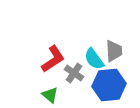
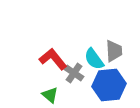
red L-shape: rotated 96 degrees counterclockwise
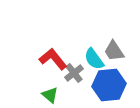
gray trapezoid: rotated 150 degrees clockwise
gray cross: rotated 18 degrees clockwise
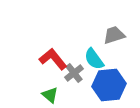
gray trapezoid: moved 16 px up; rotated 105 degrees clockwise
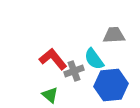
gray trapezoid: rotated 15 degrees clockwise
gray cross: moved 2 px up; rotated 18 degrees clockwise
blue hexagon: moved 2 px right
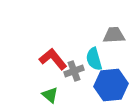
cyan semicircle: rotated 20 degrees clockwise
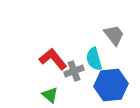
gray trapezoid: rotated 55 degrees clockwise
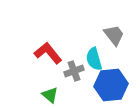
red L-shape: moved 5 px left, 6 px up
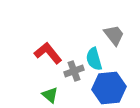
blue hexagon: moved 2 px left, 3 px down
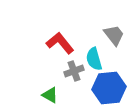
red L-shape: moved 12 px right, 10 px up
green triangle: rotated 12 degrees counterclockwise
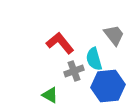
blue hexagon: moved 1 px left, 2 px up
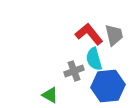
gray trapezoid: rotated 25 degrees clockwise
red L-shape: moved 29 px right, 9 px up
